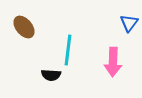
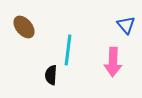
blue triangle: moved 3 px left, 2 px down; rotated 18 degrees counterclockwise
black semicircle: rotated 90 degrees clockwise
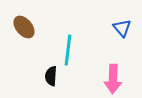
blue triangle: moved 4 px left, 3 px down
pink arrow: moved 17 px down
black semicircle: moved 1 px down
